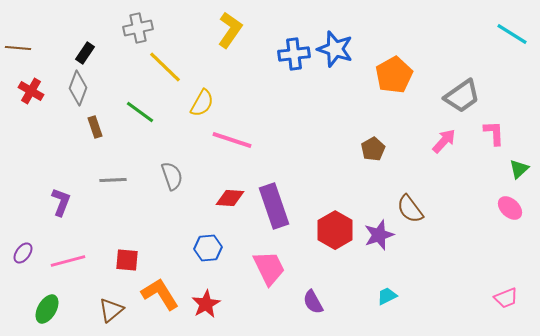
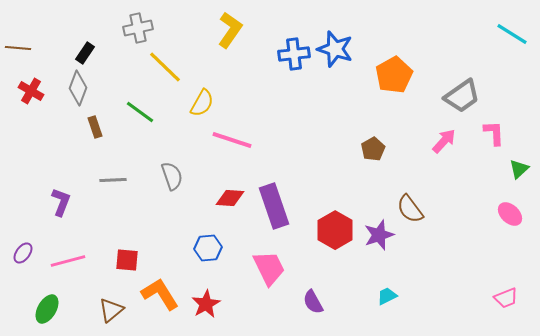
pink ellipse at (510, 208): moved 6 px down
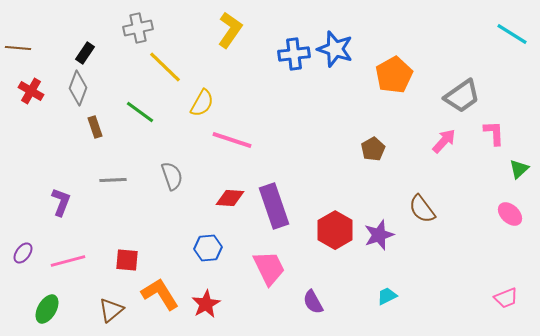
brown semicircle at (410, 209): moved 12 px right
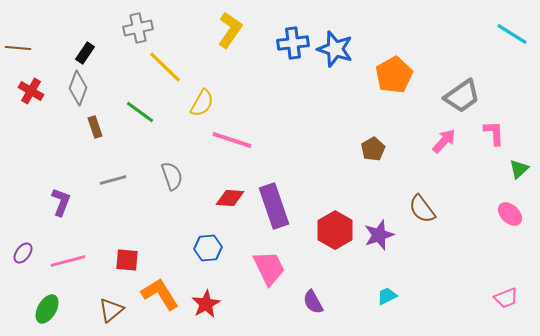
blue cross at (294, 54): moved 1 px left, 11 px up
gray line at (113, 180): rotated 12 degrees counterclockwise
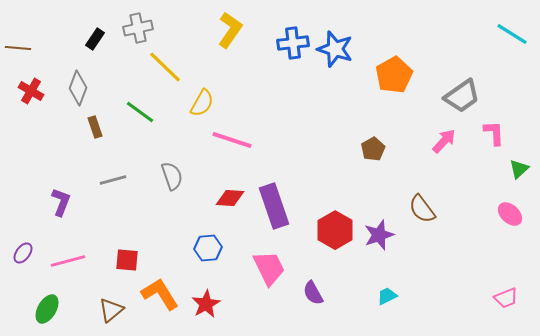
black rectangle at (85, 53): moved 10 px right, 14 px up
purple semicircle at (313, 302): moved 9 px up
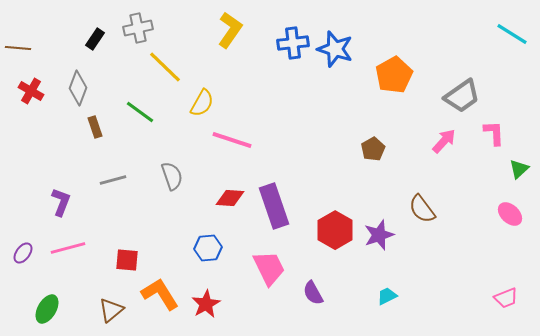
pink line at (68, 261): moved 13 px up
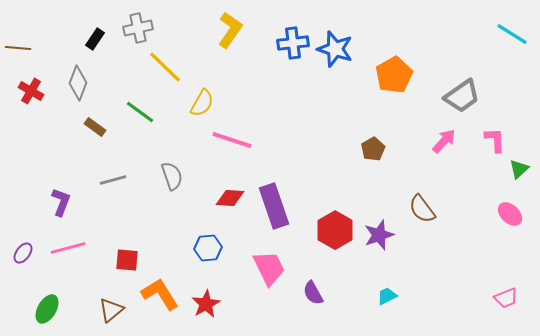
gray diamond at (78, 88): moved 5 px up
brown rectangle at (95, 127): rotated 35 degrees counterclockwise
pink L-shape at (494, 133): moved 1 px right, 7 px down
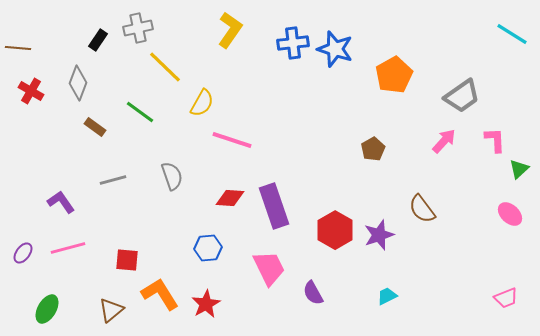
black rectangle at (95, 39): moved 3 px right, 1 px down
purple L-shape at (61, 202): rotated 56 degrees counterclockwise
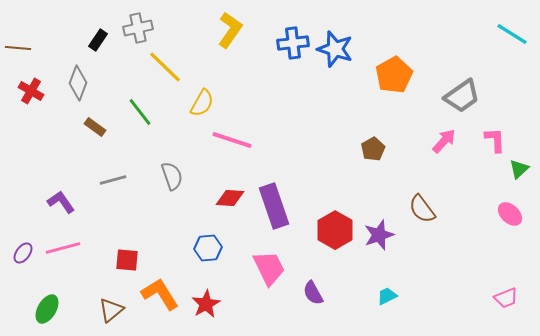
green line at (140, 112): rotated 16 degrees clockwise
pink line at (68, 248): moved 5 px left
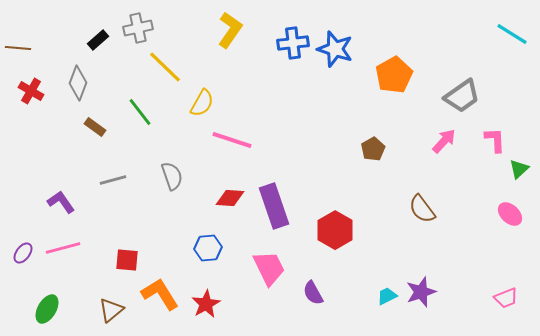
black rectangle at (98, 40): rotated 15 degrees clockwise
purple star at (379, 235): moved 42 px right, 57 px down
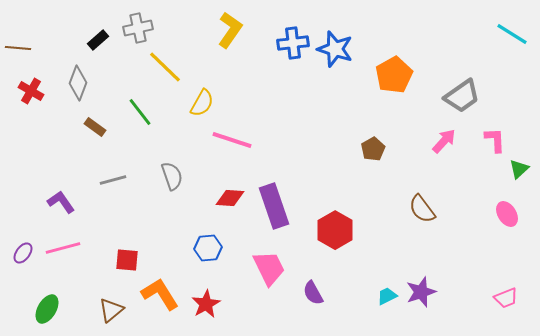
pink ellipse at (510, 214): moved 3 px left; rotated 15 degrees clockwise
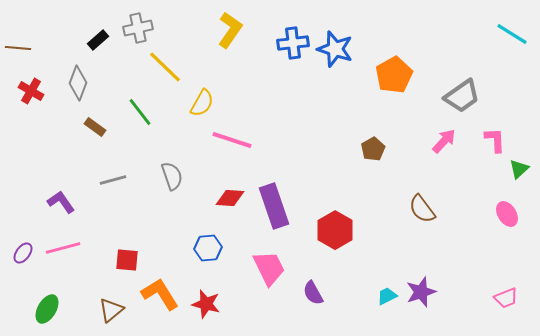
red star at (206, 304): rotated 28 degrees counterclockwise
